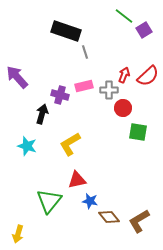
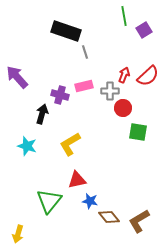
green line: rotated 42 degrees clockwise
gray cross: moved 1 px right, 1 px down
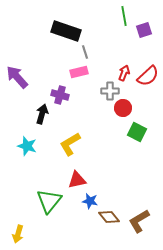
purple square: rotated 14 degrees clockwise
red arrow: moved 2 px up
pink rectangle: moved 5 px left, 14 px up
green square: moved 1 px left; rotated 18 degrees clockwise
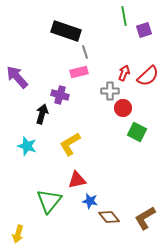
brown L-shape: moved 6 px right, 3 px up
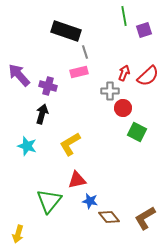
purple arrow: moved 2 px right, 2 px up
purple cross: moved 12 px left, 9 px up
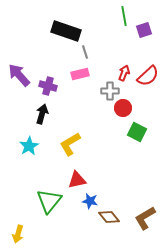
pink rectangle: moved 1 px right, 2 px down
cyan star: moved 2 px right; rotated 24 degrees clockwise
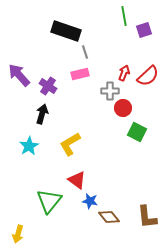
purple cross: rotated 18 degrees clockwise
red triangle: rotated 48 degrees clockwise
brown L-shape: moved 2 px right, 1 px up; rotated 65 degrees counterclockwise
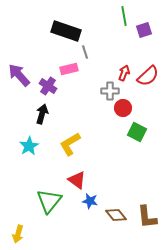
pink rectangle: moved 11 px left, 5 px up
brown diamond: moved 7 px right, 2 px up
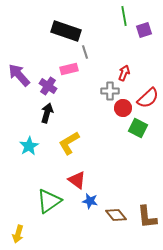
red semicircle: moved 22 px down
black arrow: moved 5 px right, 1 px up
green square: moved 1 px right, 4 px up
yellow L-shape: moved 1 px left, 1 px up
green triangle: rotated 16 degrees clockwise
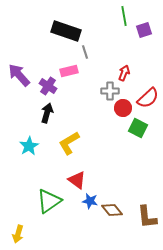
pink rectangle: moved 2 px down
brown diamond: moved 4 px left, 5 px up
